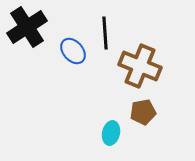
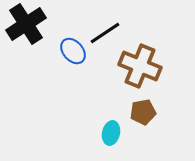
black cross: moved 1 px left, 3 px up
black line: rotated 60 degrees clockwise
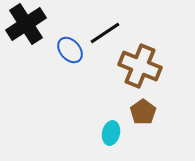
blue ellipse: moved 3 px left, 1 px up
brown pentagon: rotated 25 degrees counterclockwise
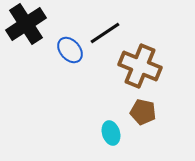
brown pentagon: rotated 25 degrees counterclockwise
cyan ellipse: rotated 30 degrees counterclockwise
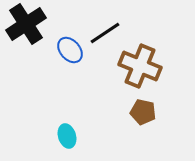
cyan ellipse: moved 44 px left, 3 px down
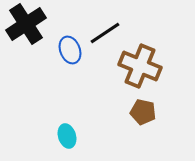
blue ellipse: rotated 20 degrees clockwise
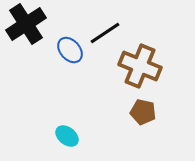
blue ellipse: rotated 20 degrees counterclockwise
cyan ellipse: rotated 35 degrees counterclockwise
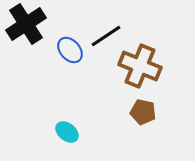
black line: moved 1 px right, 3 px down
cyan ellipse: moved 4 px up
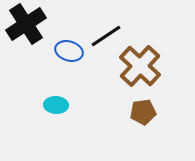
blue ellipse: moved 1 px left, 1 px down; rotated 32 degrees counterclockwise
brown cross: rotated 21 degrees clockwise
brown pentagon: rotated 20 degrees counterclockwise
cyan ellipse: moved 11 px left, 27 px up; rotated 35 degrees counterclockwise
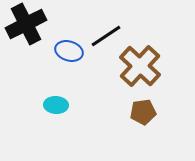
black cross: rotated 6 degrees clockwise
